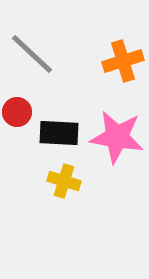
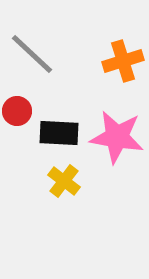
red circle: moved 1 px up
yellow cross: rotated 20 degrees clockwise
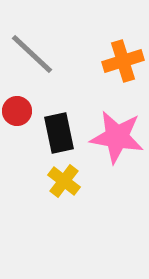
black rectangle: rotated 75 degrees clockwise
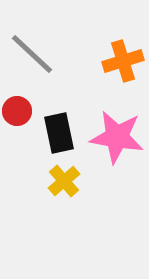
yellow cross: rotated 12 degrees clockwise
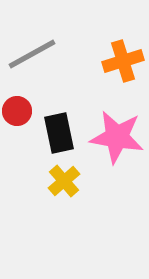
gray line: rotated 72 degrees counterclockwise
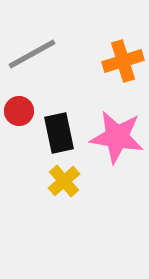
red circle: moved 2 px right
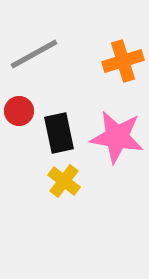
gray line: moved 2 px right
yellow cross: rotated 12 degrees counterclockwise
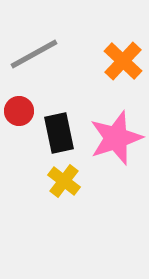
orange cross: rotated 30 degrees counterclockwise
pink star: moved 1 px left, 1 px down; rotated 28 degrees counterclockwise
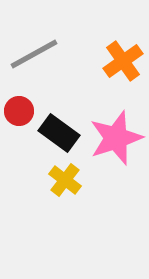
orange cross: rotated 12 degrees clockwise
black rectangle: rotated 42 degrees counterclockwise
yellow cross: moved 1 px right, 1 px up
